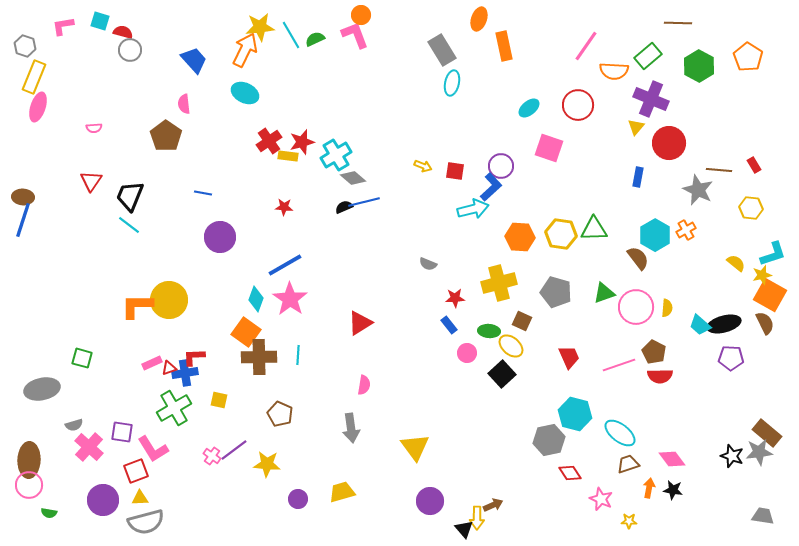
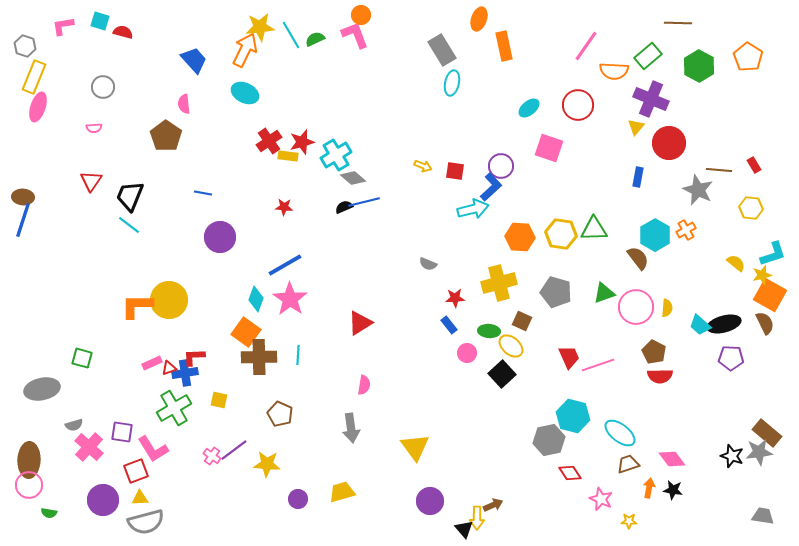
gray circle at (130, 50): moved 27 px left, 37 px down
pink line at (619, 365): moved 21 px left
cyan hexagon at (575, 414): moved 2 px left, 2 px down
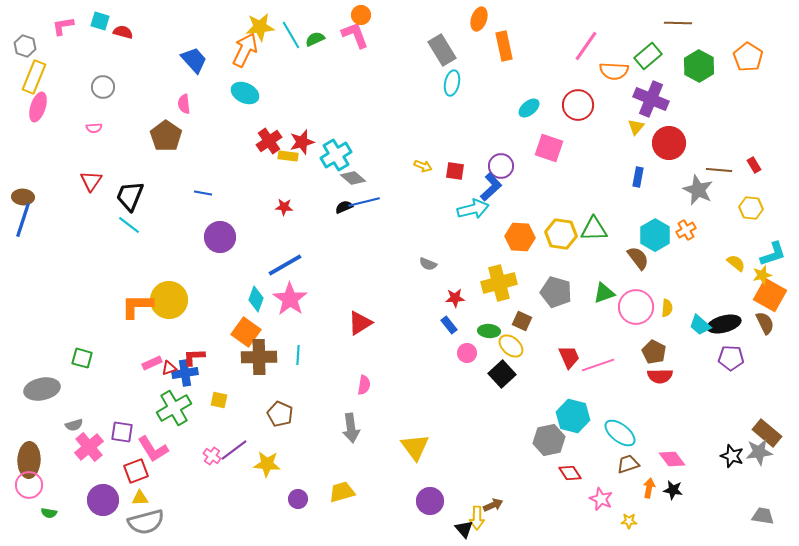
pink cross at (89, 447): rotated 8 degrees clockwise
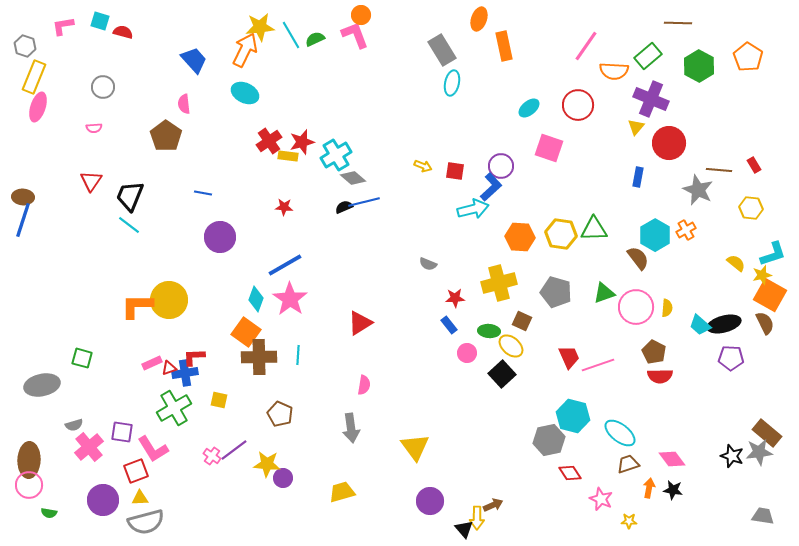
gray ellipse at (42, 389): moved 4 px up
purple circle at (298, 499): moved 15 px left, 21 px up
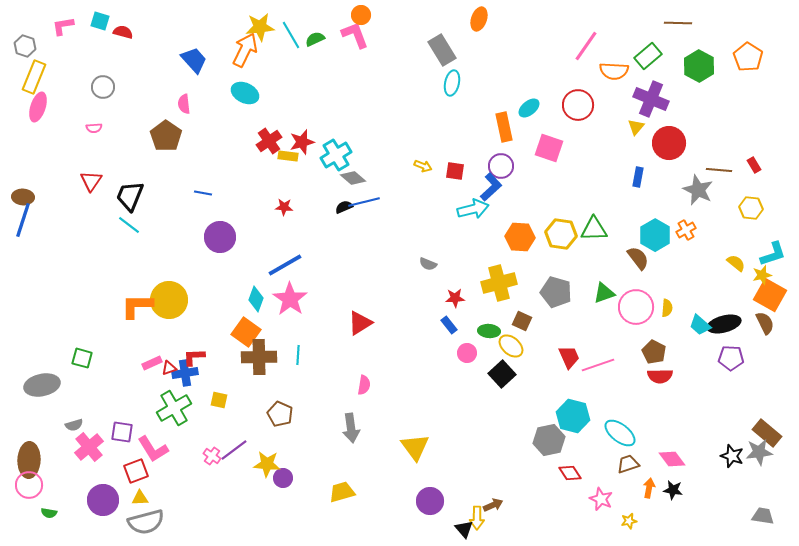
orange rectangle at (504, 46): moved 81 px down
yellow star at (629, 521): rotated 14 degrees counterclockwise
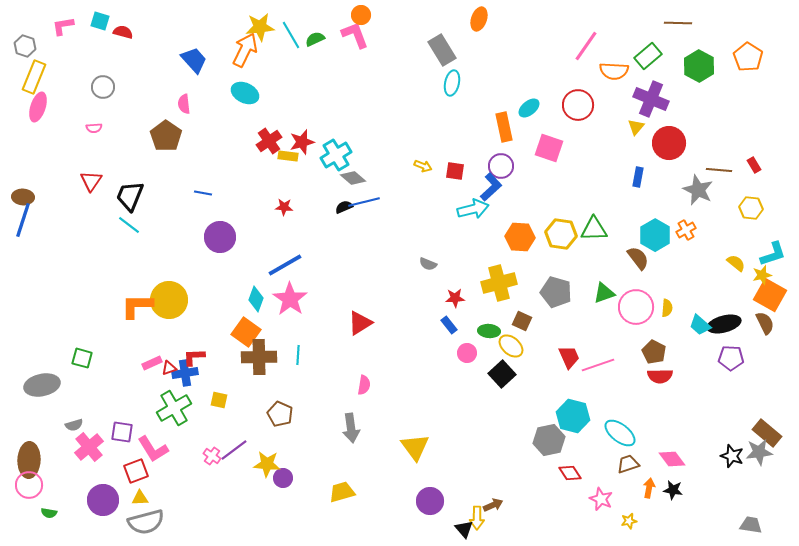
gray trapezoid at (763, 516): moved 12 px left, 9 px down
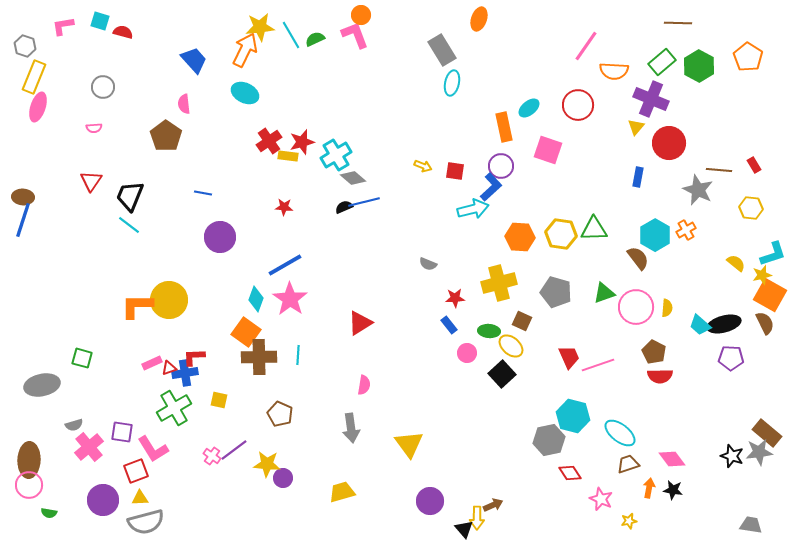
green rectangle at (648, 56): moved 14 px right, 6 px down
pink square at (549, 148): moved 1 px left, 2 px down
yellow triangle at (415, 447): moved 6 px left, 3 px up
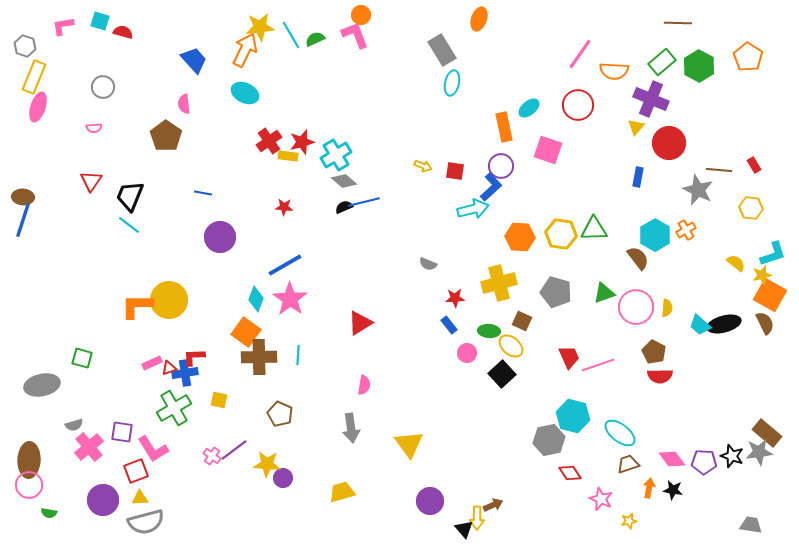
pink line at (586, 46): moved 6 px left, 8 px down
gray diamond at (353, 178): moved 9 px left, 3 px down
purple pentagon at (731, 358): moved 27 px left, 104 px down
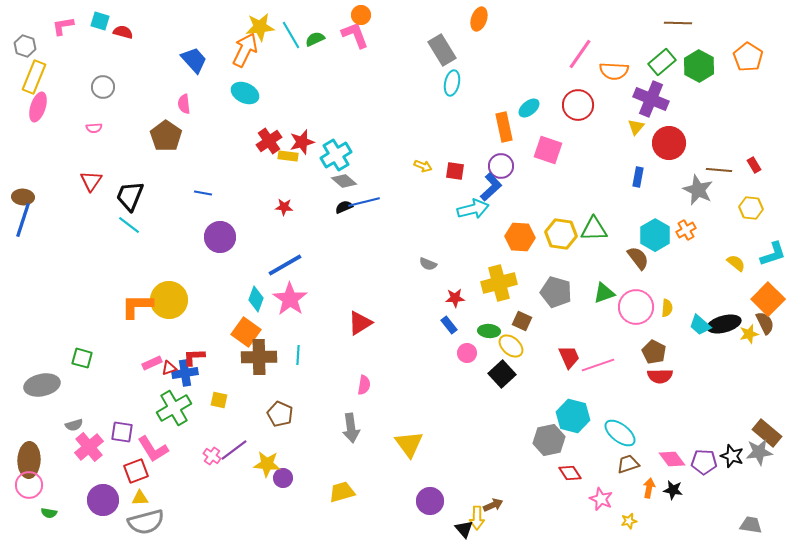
yellow star at (762, 275): moved 13 px left, 59 px down
orange square at (770, 295): moved 2 px left, 4 px down; rotated 16 degrees clockwise
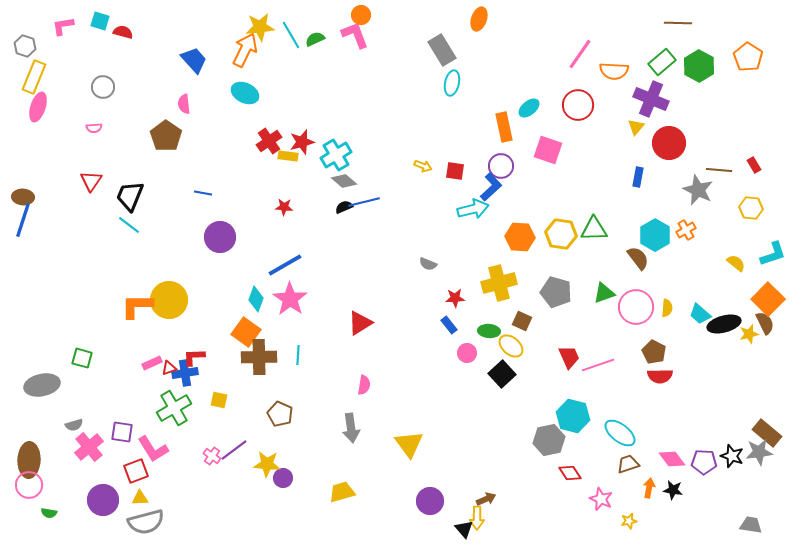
cyan trapezoid at (700, 325): moved 11 px up
brown arrow at (493, 505): moved 7 px left, 6 px up
